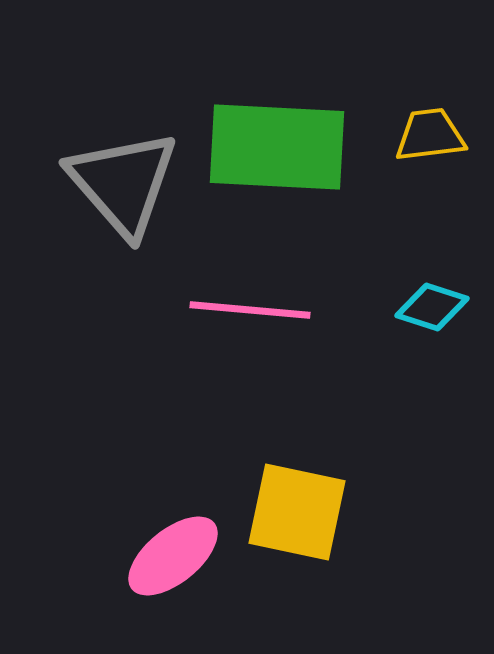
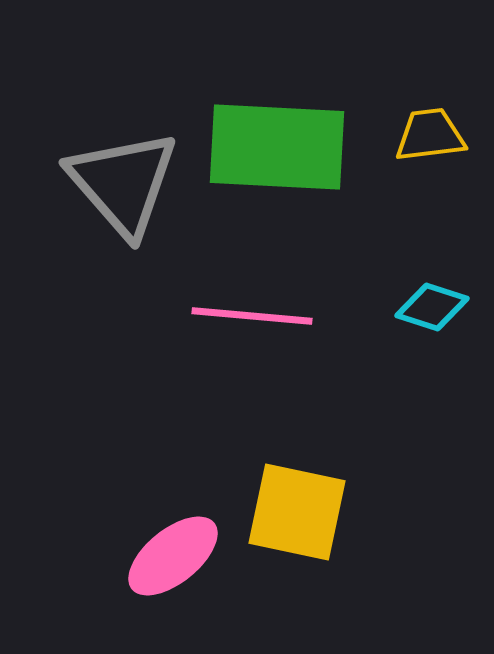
pink line: moved 2 px right, 6 px down
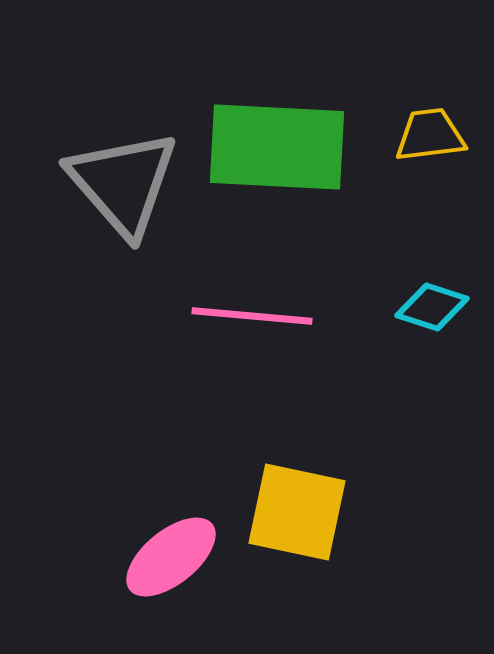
pink ellipse: moved 2 px left, 1 px down
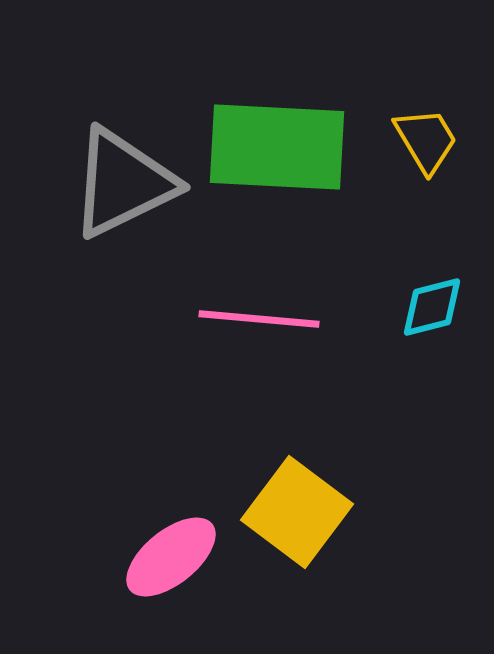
yellow trapezoid: moved 4 px left, 5 px down; rotated 66 degrees clockwise
gray triangle: rotated 45 degrees clockwise
cyan diamond: rotated 32 degrees counterclockwise
pink line: moved 7 px right, 3 px down
yellow square: rotated 25 degrees clockwise
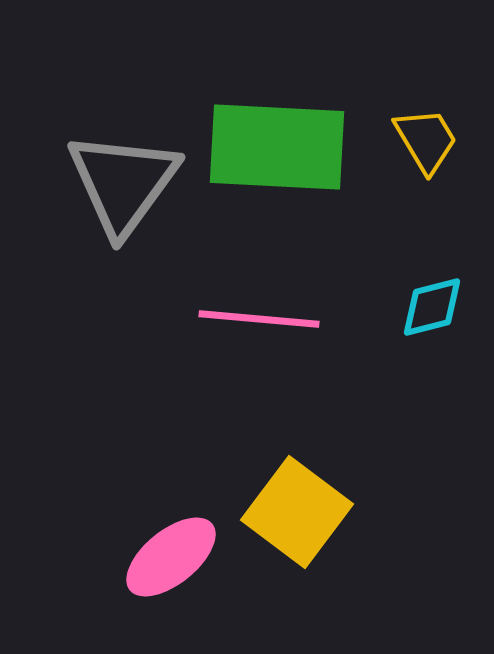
gray triangle: rotated 28 degrees counterclockwise
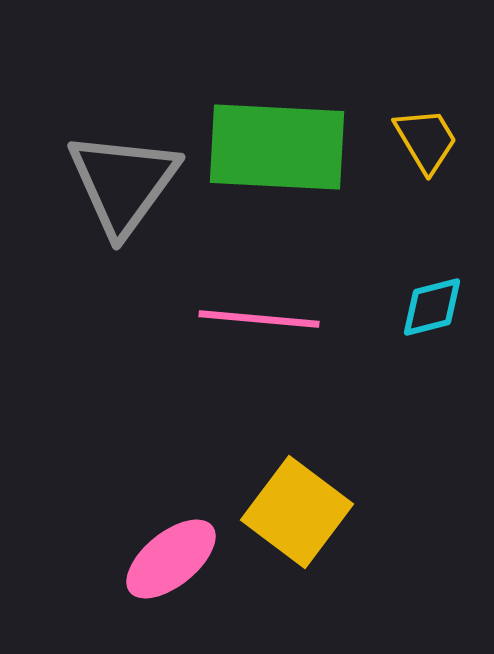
pink ellipse: moved 2 px down
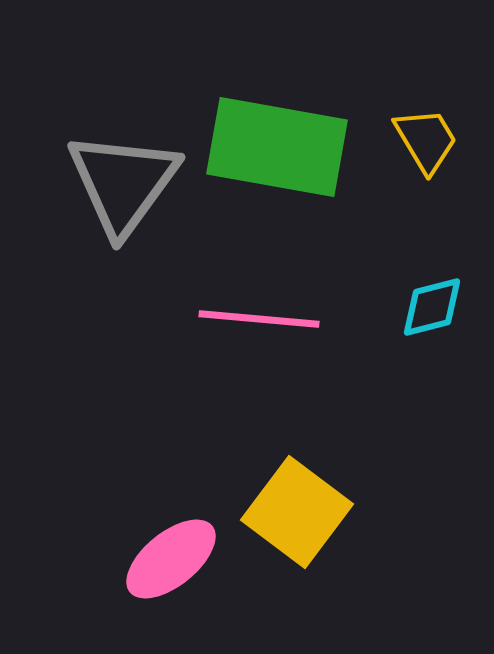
green rectangle: rotated 7 degrees clockwise
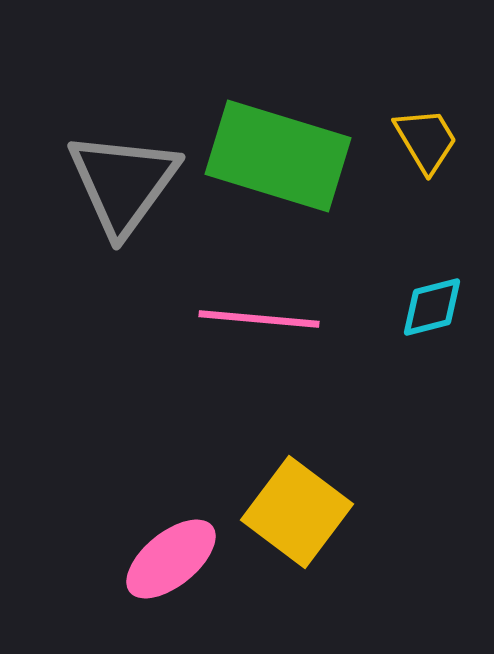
green rectangle: moved 1 px right, 9 px down; rotated 7 degrees clockwise
